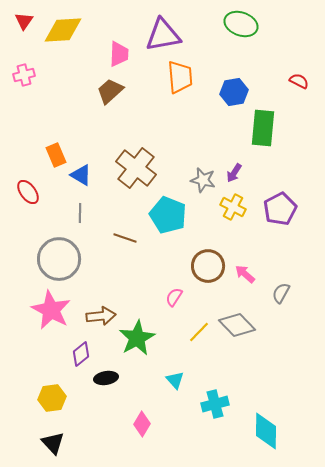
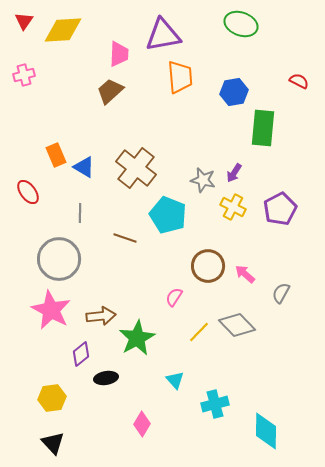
blue triangle: moved 3 px right, 8 px up
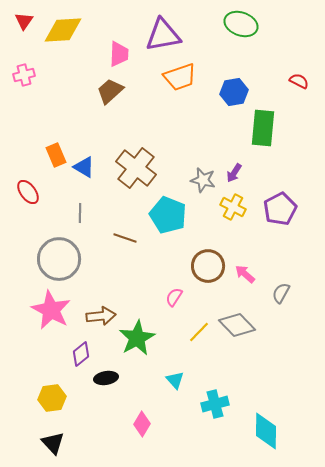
orange trapezoid: rotated 76 degrees clockwise
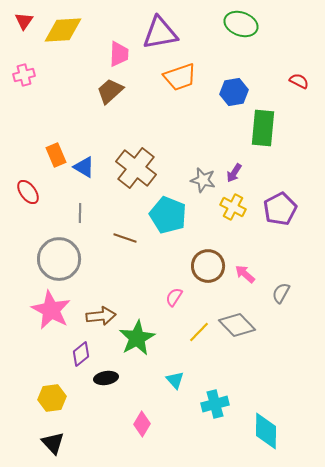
purple triangle: moved 3 px left, 2 px up
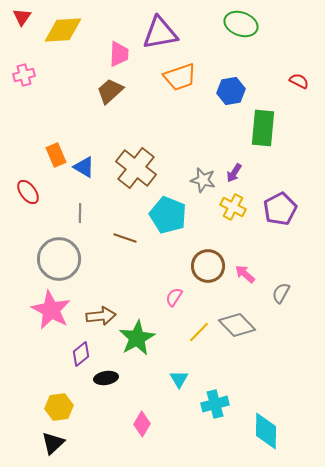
red triangle: moved 2 px left, 4 px up
blue hexagon: moved 3 px left, 1 px up
cyan triangle: moved 4 px right, 1 px up; rotated 12 degrees clockwise
yellow hexagon: moved 7 px right, 9 px down
black triangle: rotated 30 degrees clockwise
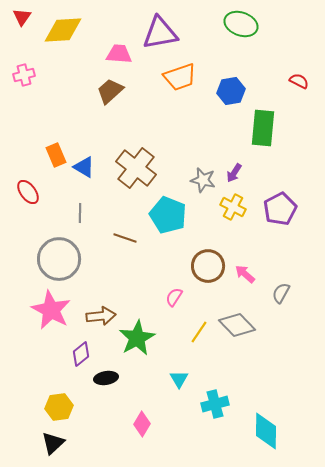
pink trapezoid: rotated 88 degrees counterclockwise
yellow line: rotated 10 degrees counterclockwise
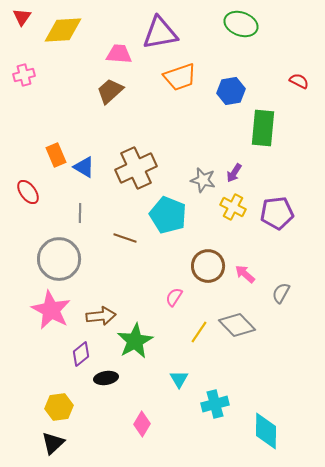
brown cross: rotated 27 degrees clockwise
purple pentagon: moved 3 px left, 4 px down; rotated 20 degrees clockwise
green star: moved 2 px left, 3 px down
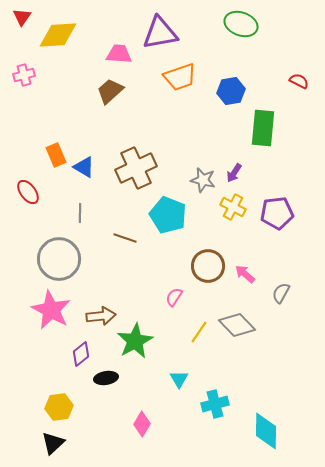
yellow diamond: moved 5 px left, 5 px down
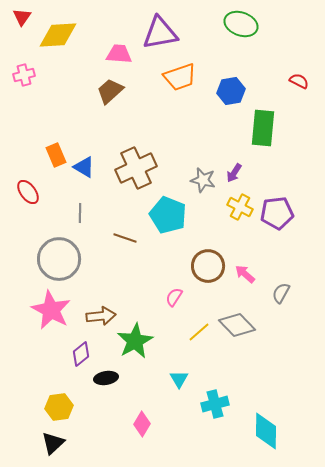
yellow cross: moved 7 px right
yellow line: rotated 15 degrees clockwise
